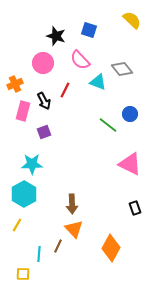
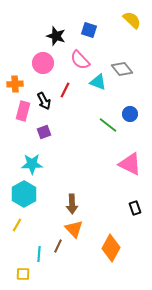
orange cross: rotated 21 degrees clockwise
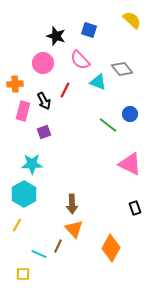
cyan line: rotated 70 degrees counterclockwise
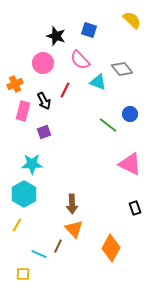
orange cross: rotated 21 degrees counterclockwise
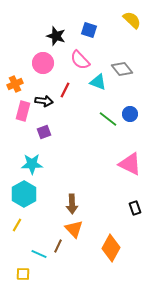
black arrow: rotated 54 degrees counterclockwise
green line: moved 6 px up
